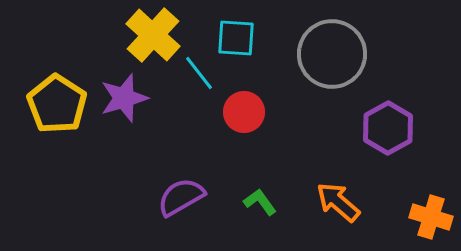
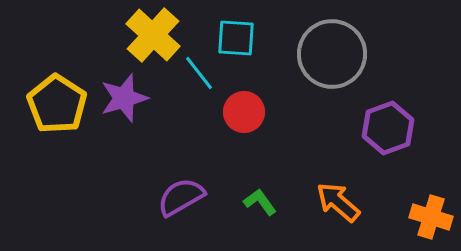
purple hexagon: rotated 9 degrees clockwise
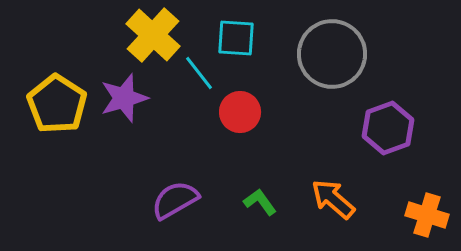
red circle: moved 4 px left
purple semicircle: moved 6 px left, 3 px down
orange arrow: moved 5 px left, 3 px up
orange cross: moved 4 px left, 2 px up
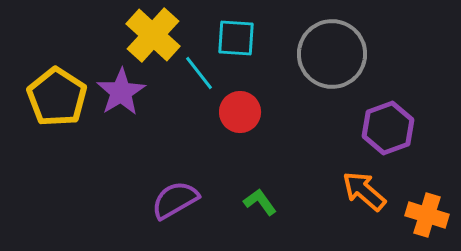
purple star: moved 3 px left, 6 px up; rotated 15 degrees counterclockwise
yellow pentagon: moved 7 px up
orange arrow: moved 31 px right, 8 px up
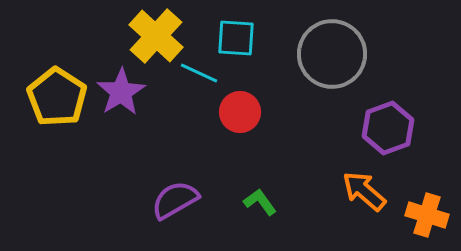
yellow cross: moved 3 px right, 1 px down
cyan line: rotated 27 degrees counterclockwise
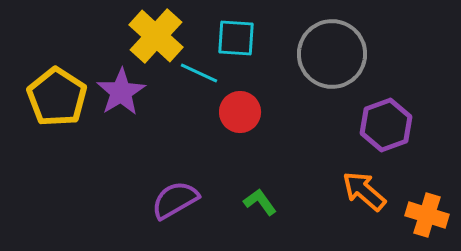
purple hexagon: moved 2 px left, 3 px up
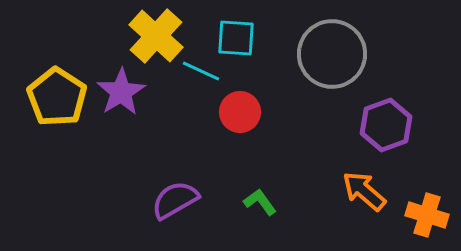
cyan line: moved 2 px right, 2 px up
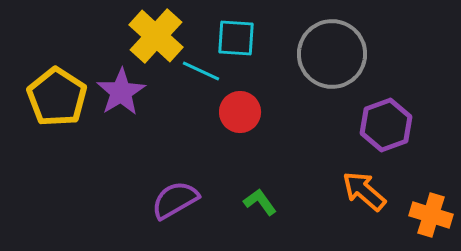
orange cross: moved 4 px right
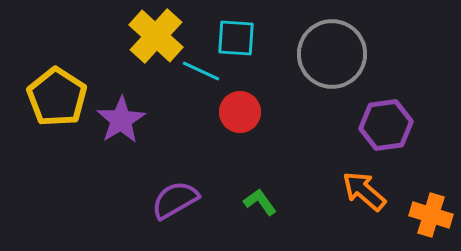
purple star: moved 28 px down
purple hexagon: rotated 12 degrees clockwise
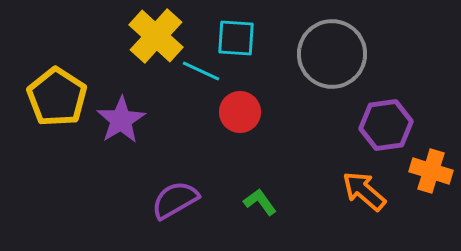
orange cross: moved 44 px up
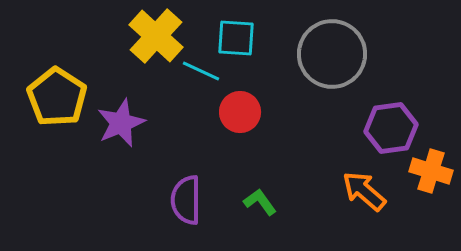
purple star: moved 3 px down; rotated 9 degrees clockwise
purple hexagon: moved 5 px right, 3 px down
purple semicircle: moved 11 px right; rotated 60 degrees counterclockwise
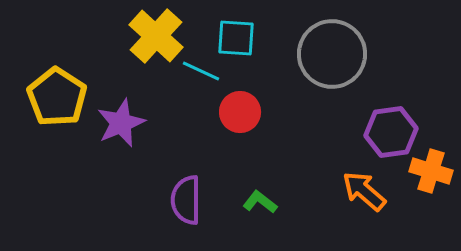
purple hexagon: moved 4 px down
green L-shape: rotated 16 degrees counterclockwise
